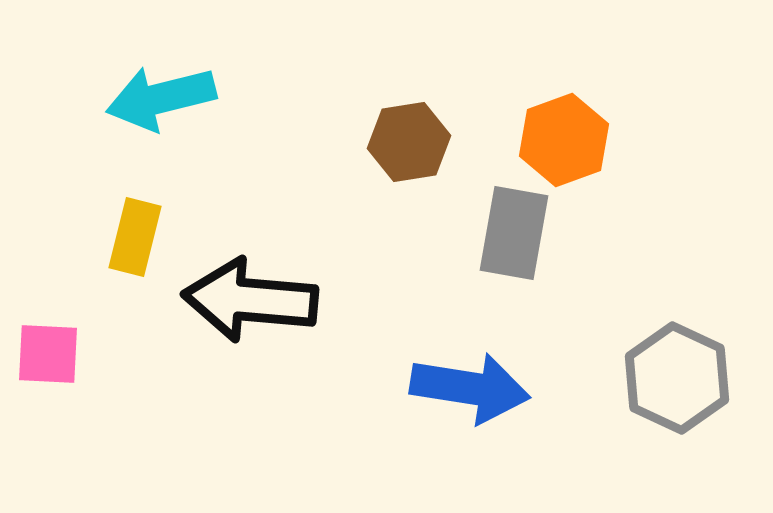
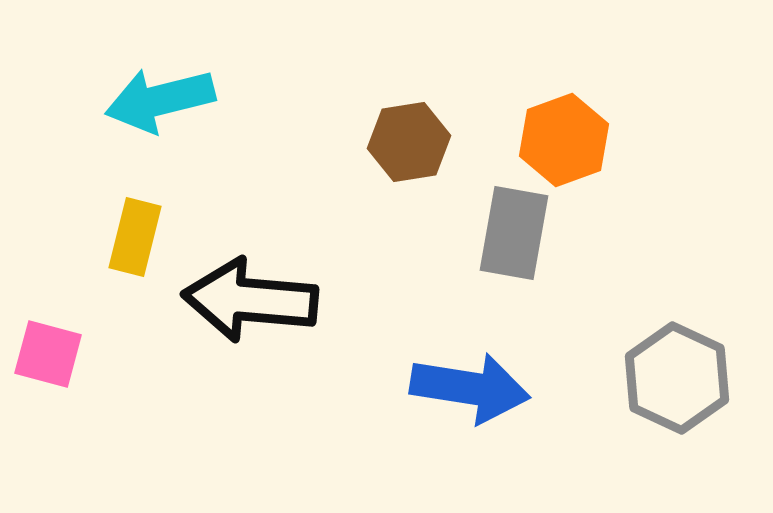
cyan arrow: moved 1 px left, 2 px down
pink square: rotated 12 degrees clockwise
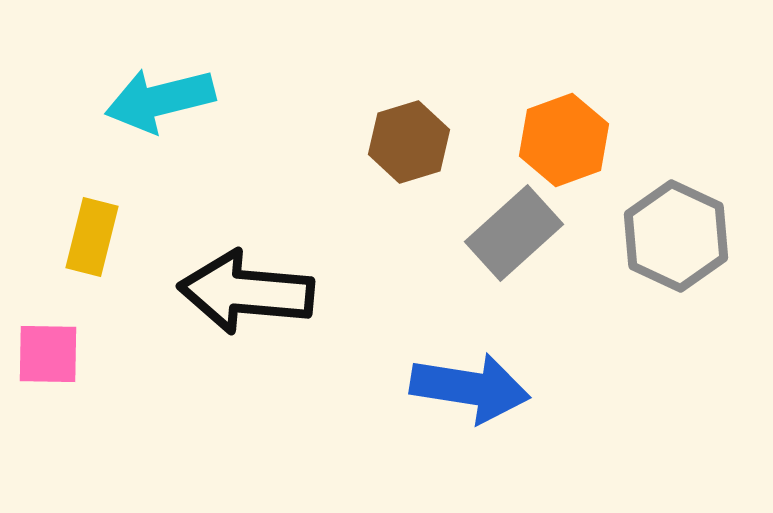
brown hexagon: rotated 8 degrees counterclockwise
gray rectangle: rotated 38 degrees clockwise
yellow rectangle: moved 43 px left
black arrow: moved 4 px left, 8 px up
pink square: rotated 14 degrees counterclockwise
gray hexagon: moved 1 px left, 142 px up
